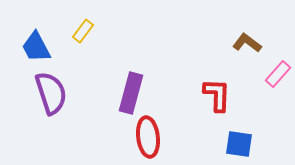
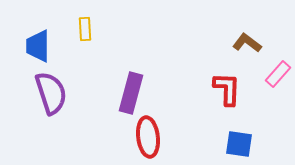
yellow rectangle: moved 2 px right, 2 px up; rotated 40 degrees counterclockwise
blue trapezoid: moved 2 px right, 1 px up; rotated 28 degrees clockwise
red L-shape: moved 10 px right, 6 px up
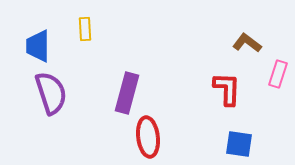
pink rectangle: rotated 24 degrees counterclockwise
purple rectangle: moved 4 px left
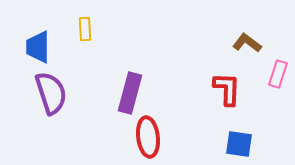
blue trapezoid: moved 1 px down
purple rectangle: moved 3 px right
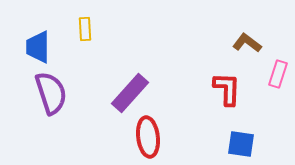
purple rectangle: rotated 27 degrees clockwise
blue square: moved 2 px right
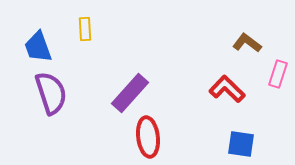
blue trapezoid: rotated 20 degrees counterclockwise
red L-shape: rotated 48 degrees counterclockwise
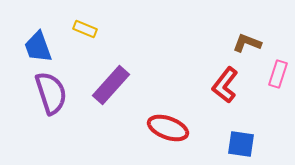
yellow rectangle: rotated 65 degrees counterclockwise
brown L-shape: rotated 16 degrees counterclockwise
red L-shape: moved 2 px left, 4 px up; rotated 96 degrees counterclockwise
purple rectangle: moved 19 px left, 8 px up
red ellipse: moved 20 px right, 9 px up; rotated 63 degrees counterclockwise
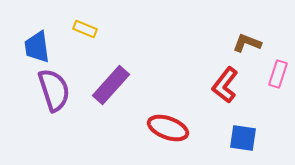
blue trapezoid: moved 1 px left; rotated 12 degrees clockwise
purple semicircle: moved 3 px right, 3 px up
blue square: moved 2 px right, 6 px up
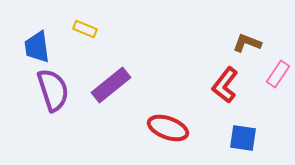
pink rectangle: rotated 16 degrees clockwise
purple rectangle: rotated 9 degrees clockwise
purple semicircle: moved 1 px left
